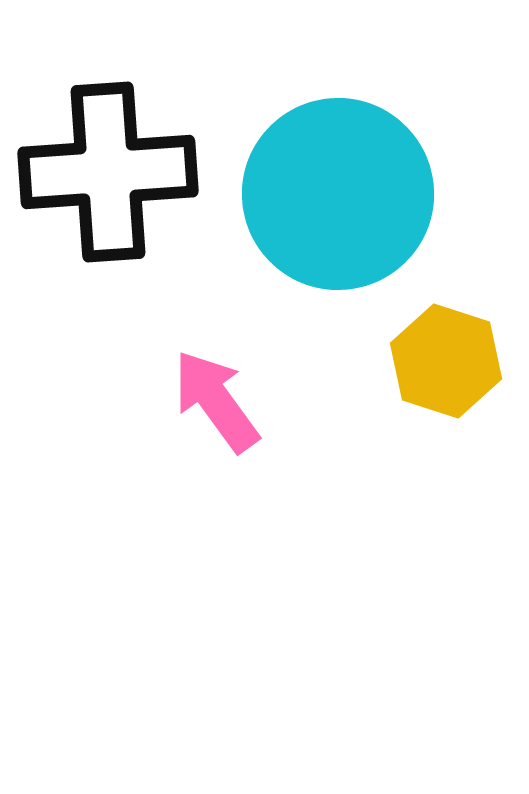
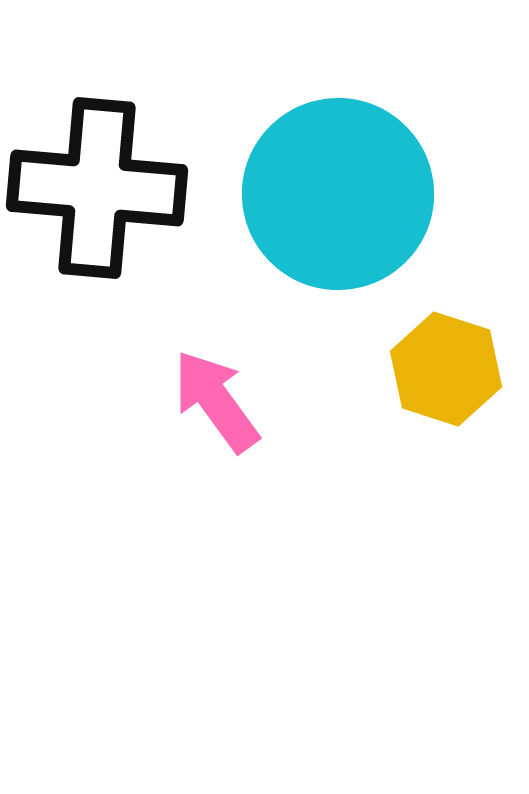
black cross: moved 11 px left, 16 px down; rotated 9 degrees clockwise
yellow hexagon: moved 8 px down
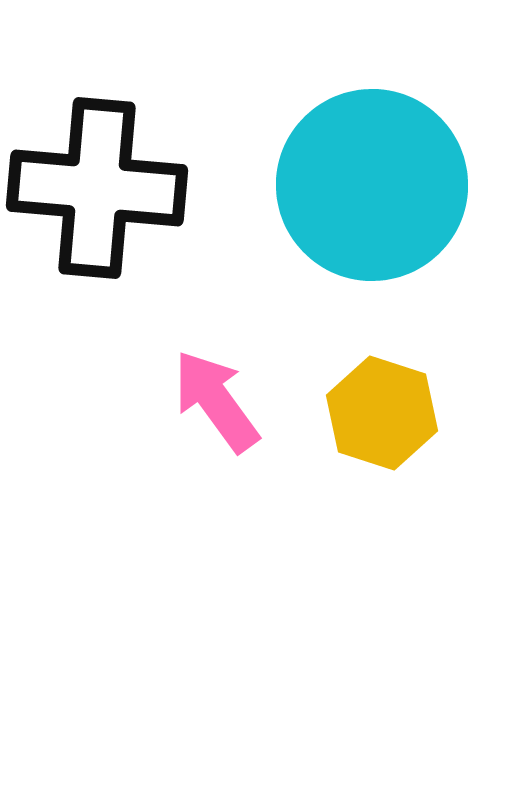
cyan circle: moved 34 px right, 9 px up
yellow hexagon: moved 64 px left, 44 px down
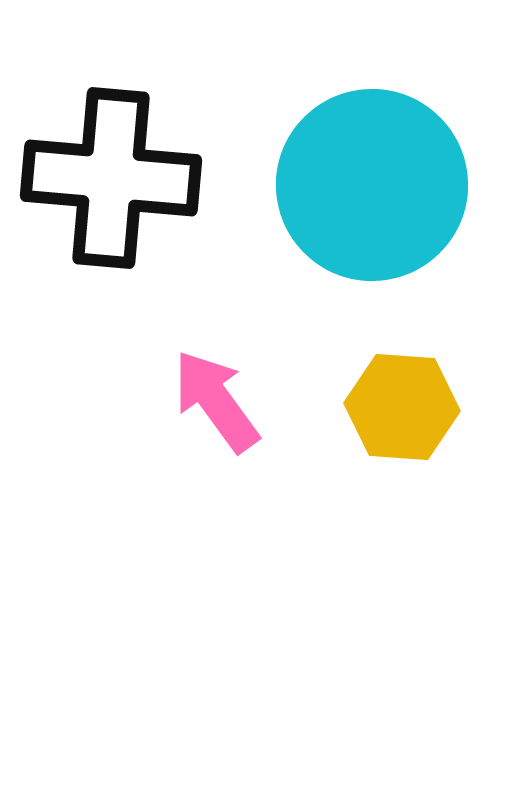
black cross: moved 14 px right, 10 px up
yellow hexagon: moved 20 px right, 6 px up; rotated 14 degrees counterclockwise
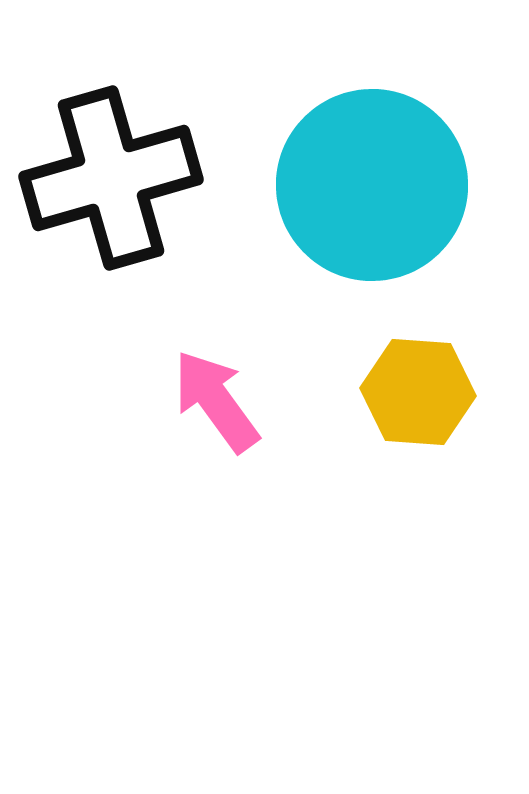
black cross: rotated 21 degrees counterclockwise
yellow hexagon: moved 16 px right, 15 px up
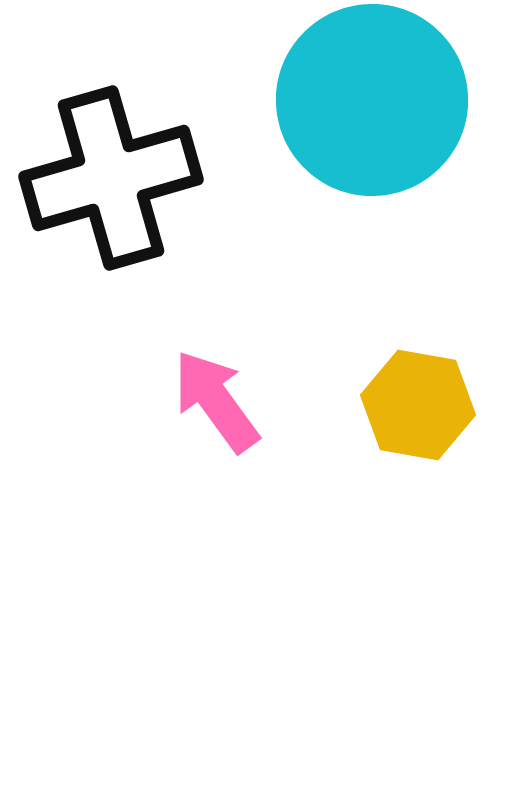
cyan circle: moved 85 px up
yellow hexagon: moved 13 px down; rotated 6 degrees clockwise
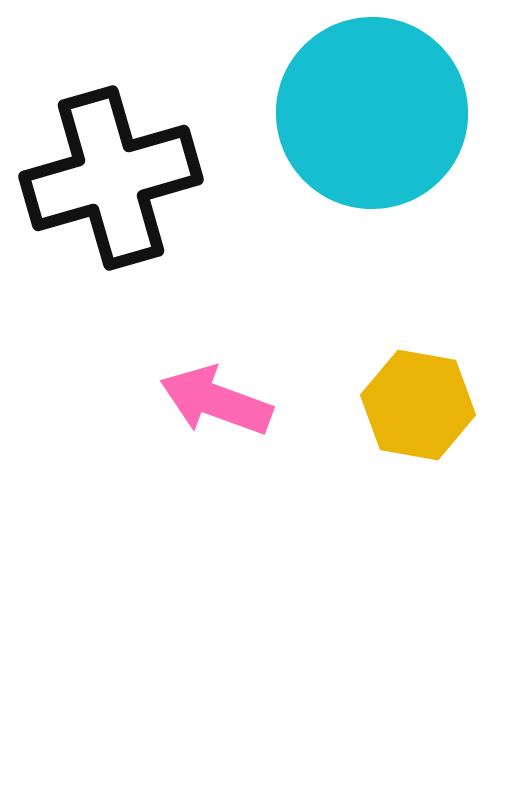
cyan circle: moved 13 px down
pink arrow: rotated 34 degrees counterclockwise
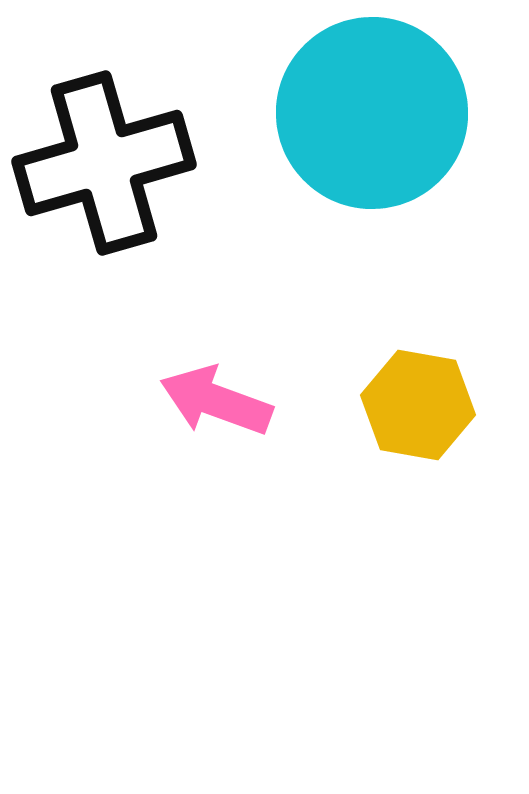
black cross: moved 7 px left, 15 px up
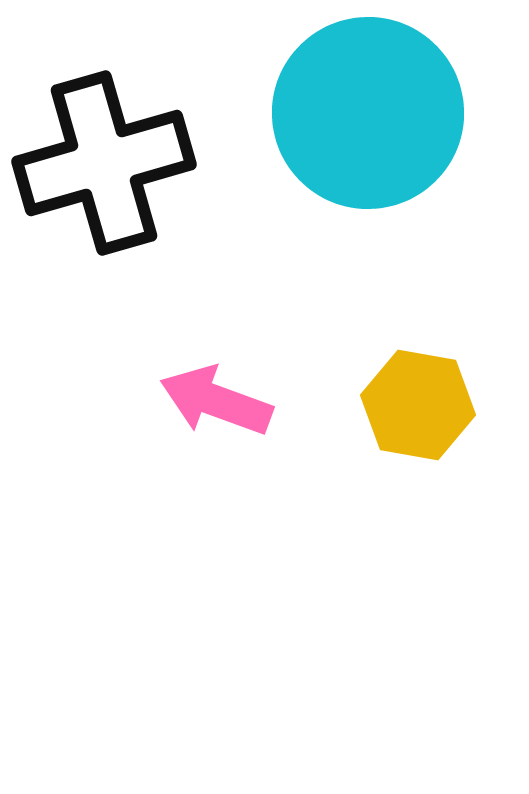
cyan circle: moved 4 px left
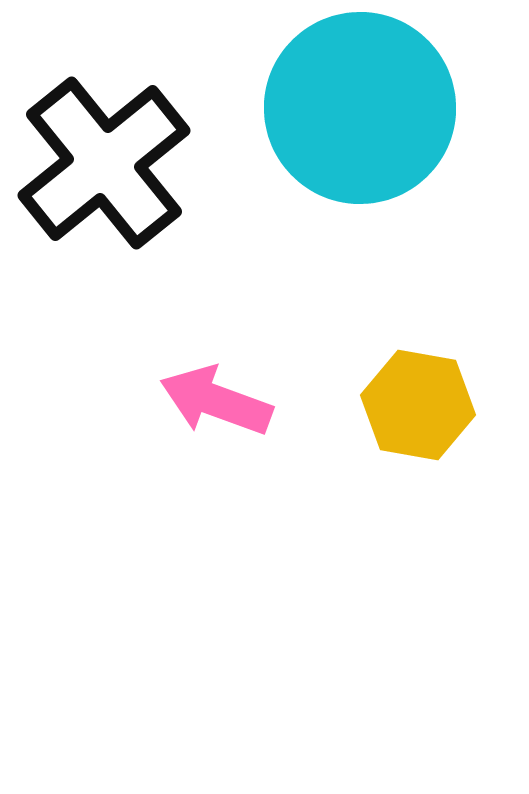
cyan circle: moved 8 px left, 5 px up
black cross: rotated 23 degrees counterclockwise
